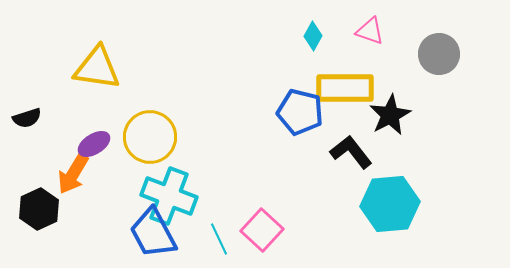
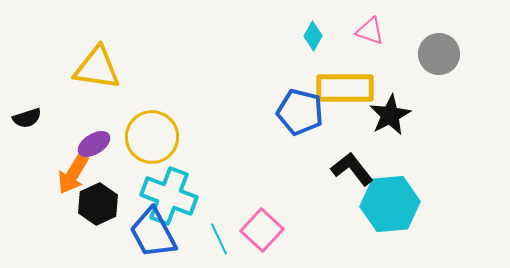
yellow circle: moved 2 px right
black L-shape: moved 1 px right, 17 px down
black hexagon: moved 59 px right, 5 px up
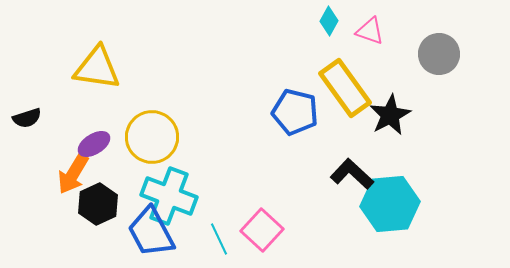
cyan diamond: moved 16 px right, 15 px up
yellow rectangle: rotated 54 degrees clockwise
blue pentagon: moved 5 px left
black L-shape: moved 5 px down; rotated 9 degrees counterclockwise
blue trapezoid: moved 2 px left, 1 px up
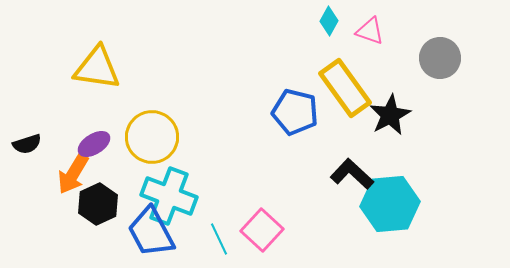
gray circle: moved 1 px right, 4 px down
black semicircle: moved 26 px down
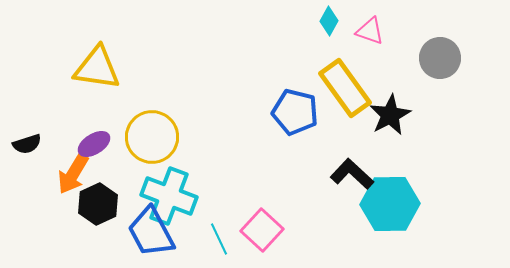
cyan hexagon: rotated 4 degrees clockwise
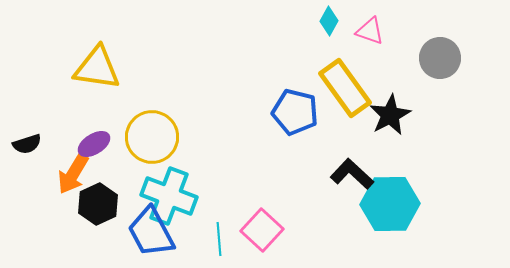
cyan line: rotated 20 degrees clockwise
